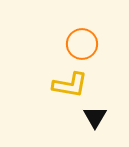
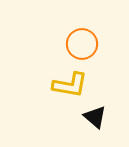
black triangle: rotated 20 degrees counterclockwise
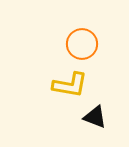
black triangle: rotated 20 degrees counterclockwise
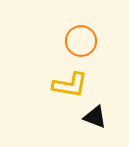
orange circle: moved 1 px left, 3 px up
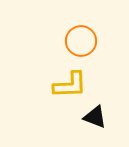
yellow L-shape: rotated 12 degrees counterclockwise
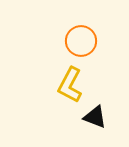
yellow L-shape: rotated 120 degrees clockwise
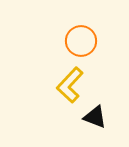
yellow L-shape: rotated 15 degrees clockwise
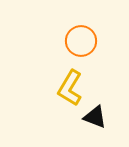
yellow L-shape: moved 3 px down; rotated 12 degrees counterclockwise
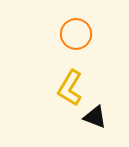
orange circle: moved 5 px left, 7 px up
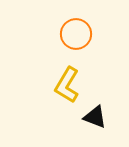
yellow L-shape: moved 3 px left, 3 px up
